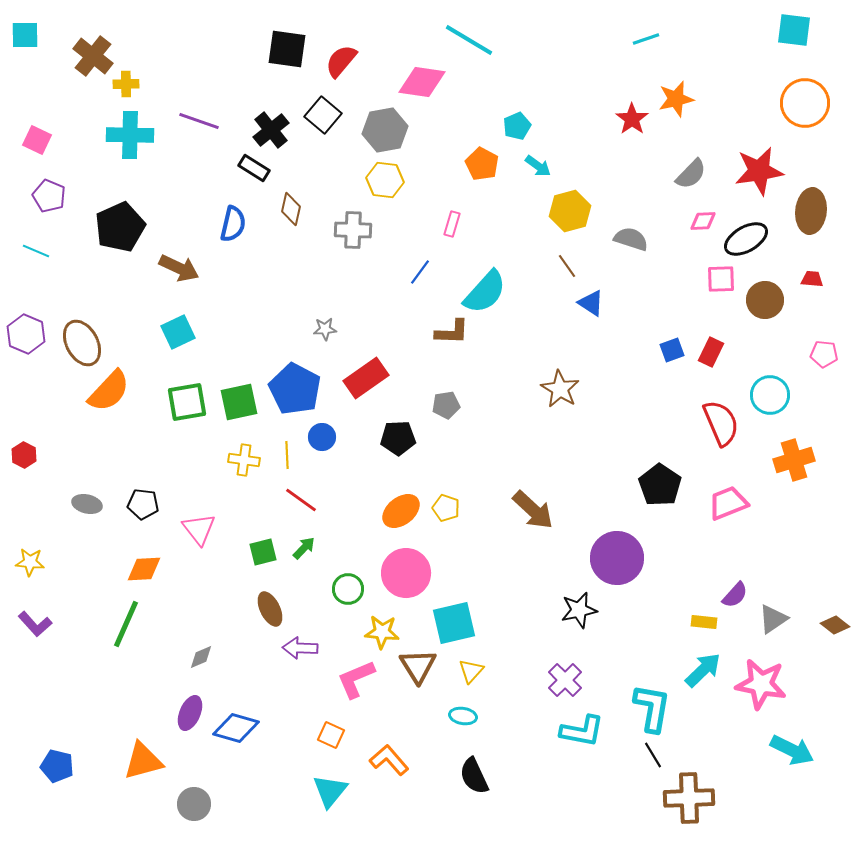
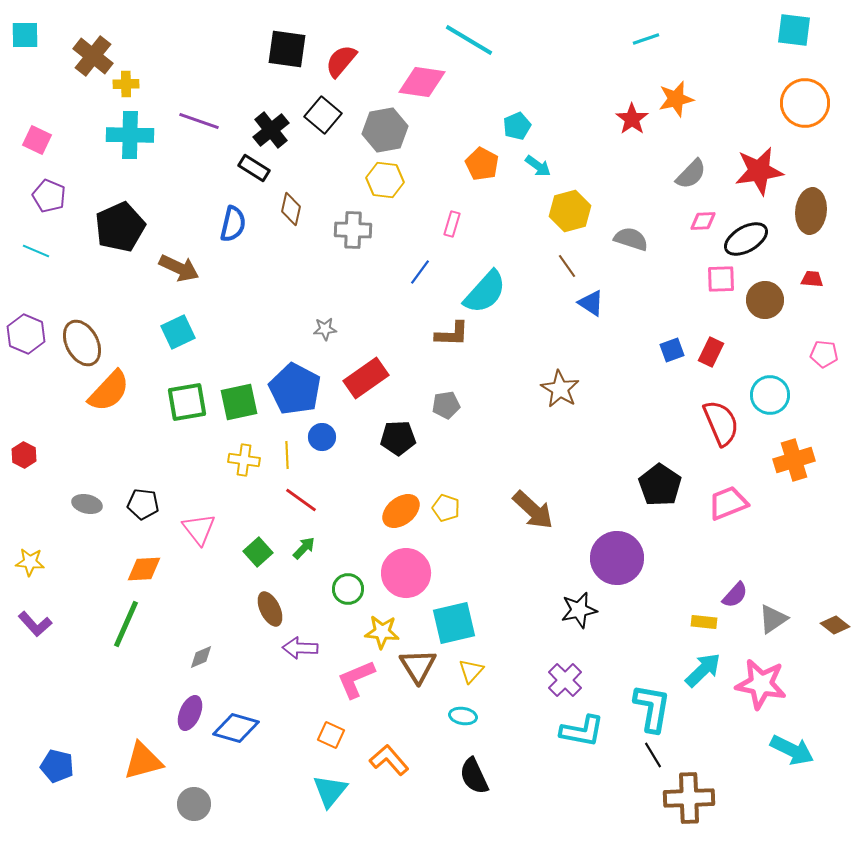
brown L-shape at (452, 332): moved 2 px down
green square at (263, 552): moved 5 px left; rotated 28 degrees counterclockwise
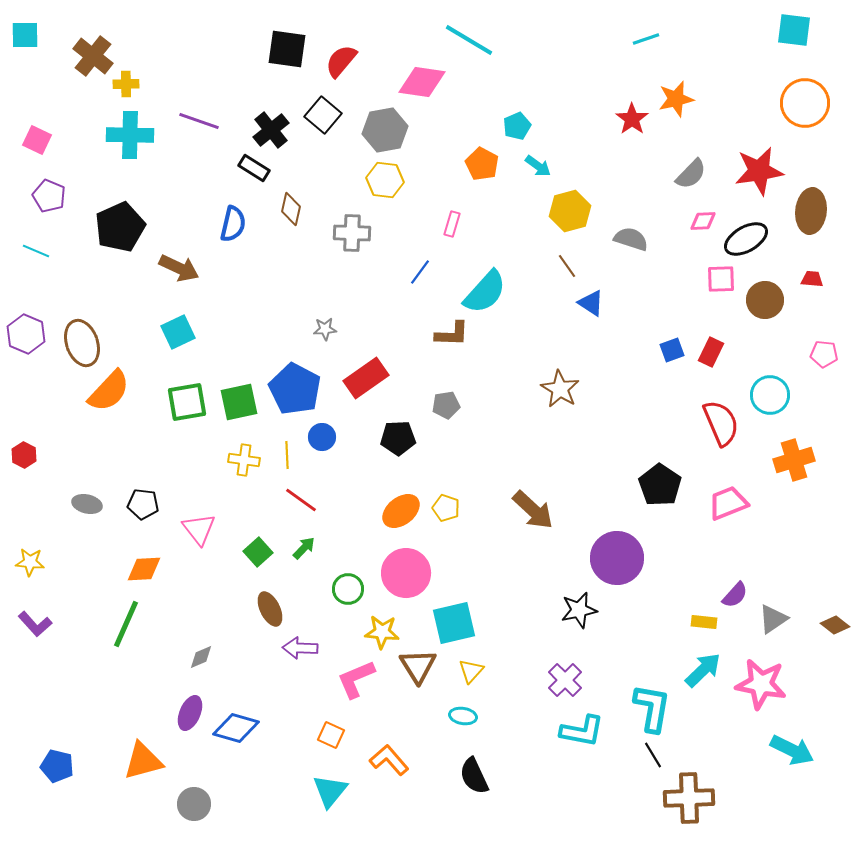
gray cross at (353, 230): moved 1 px left, 3 px down
brown ellipse at (82, 343): rotated 9 degrees clockwise
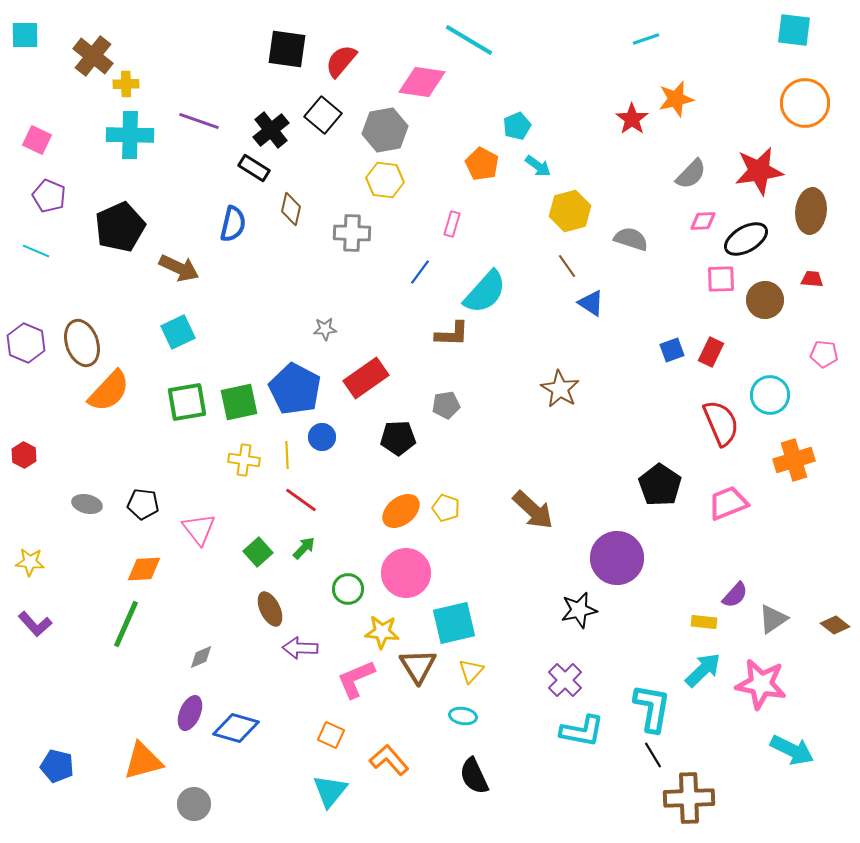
purple hexagon at (26, 334): moved 9 px down
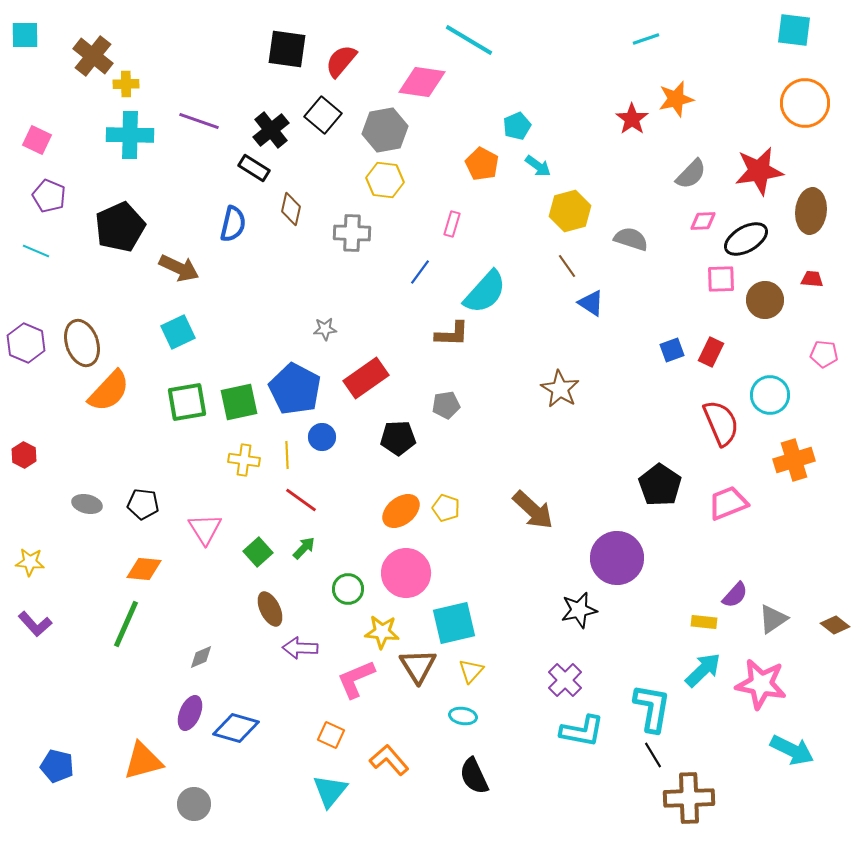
pink triangle at (199, 529): moved 6 px right; rotated 6 degrees clockwise
orange diamond at (144, 569): rotated 9 degrees clockwise
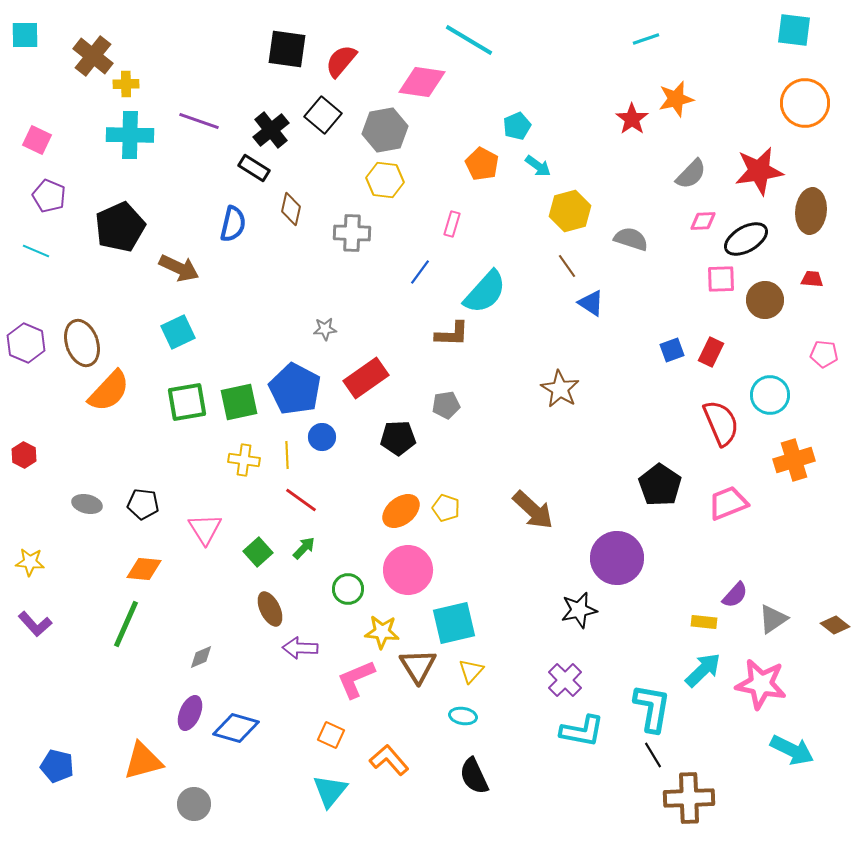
pink circle at (406, 573): moved 2 px right, 3 px up
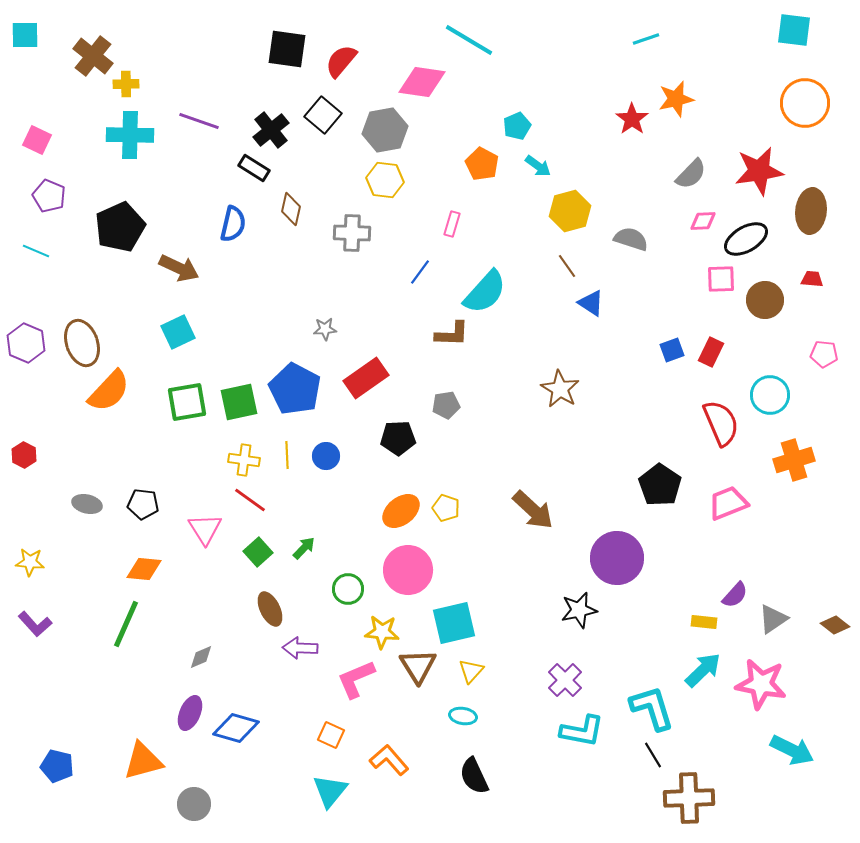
blue circle at (322, 437): moved 4 px right, 19 px down
red line at (301, 500): moved 51 px left
cyan L-shape at (652, 708): rotated 27 degrees counterclockwise
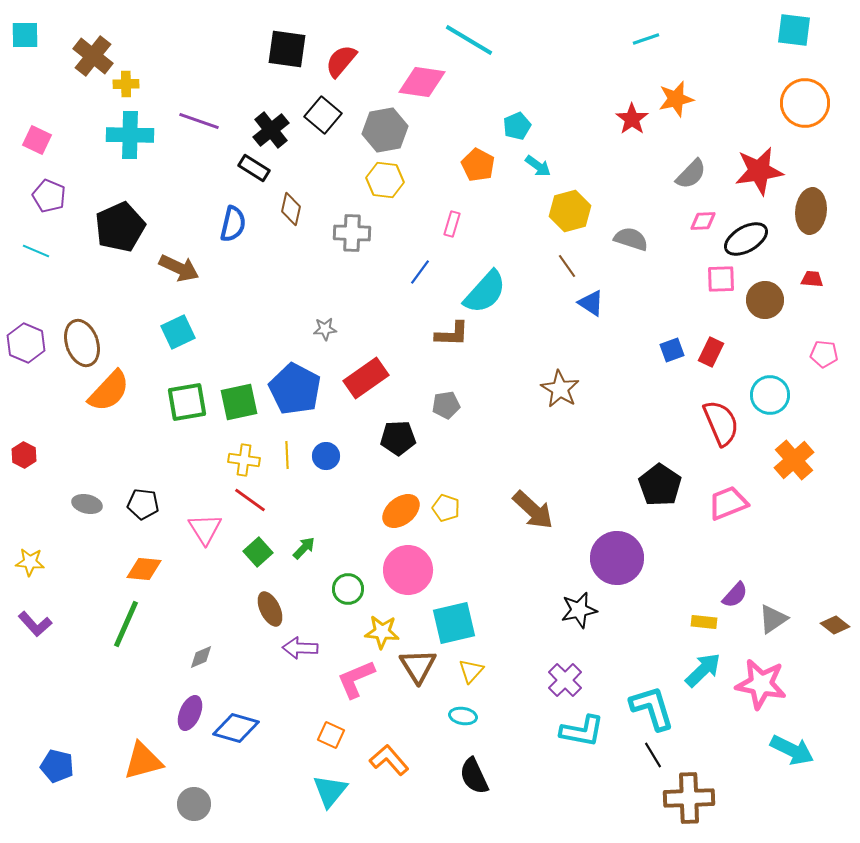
orange pentagon at (482, 164): moved 4 px left, 1 px down
orange cross at (794, 460): rotated 24 degrees counterclockwise
